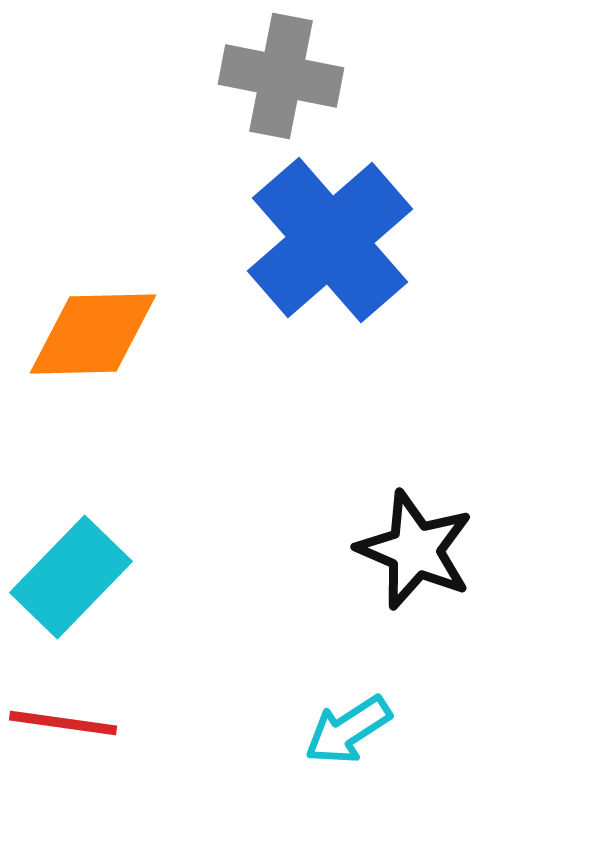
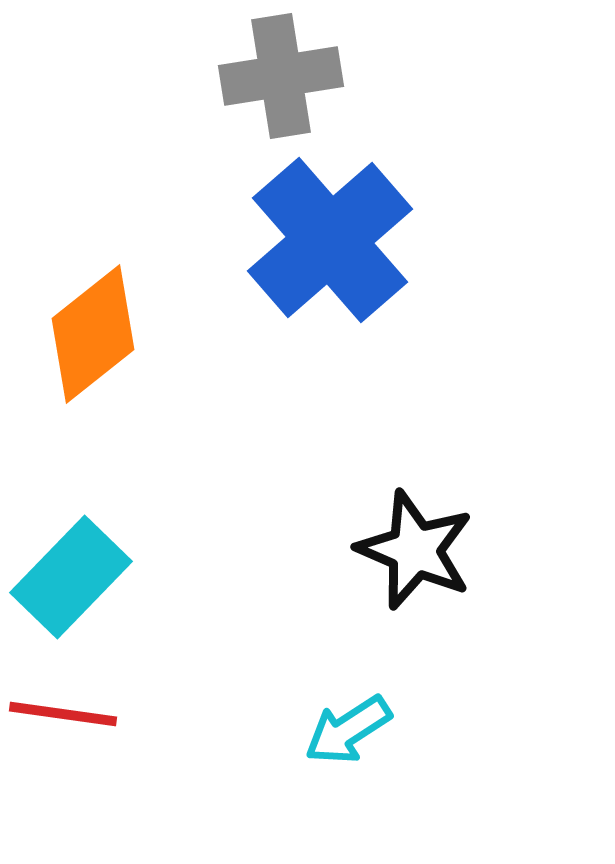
gray cross: rotated 20 degrees counterclockwise
orange diamond: rotated 37 degrees counterclockwise
red line: moved 9 px up
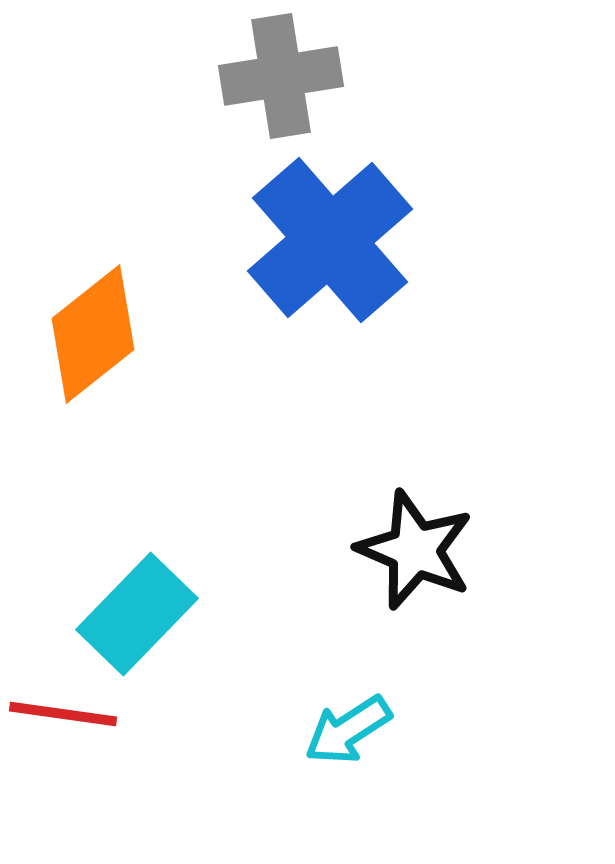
cyan rectangle: moved 66 px right, 37 px down
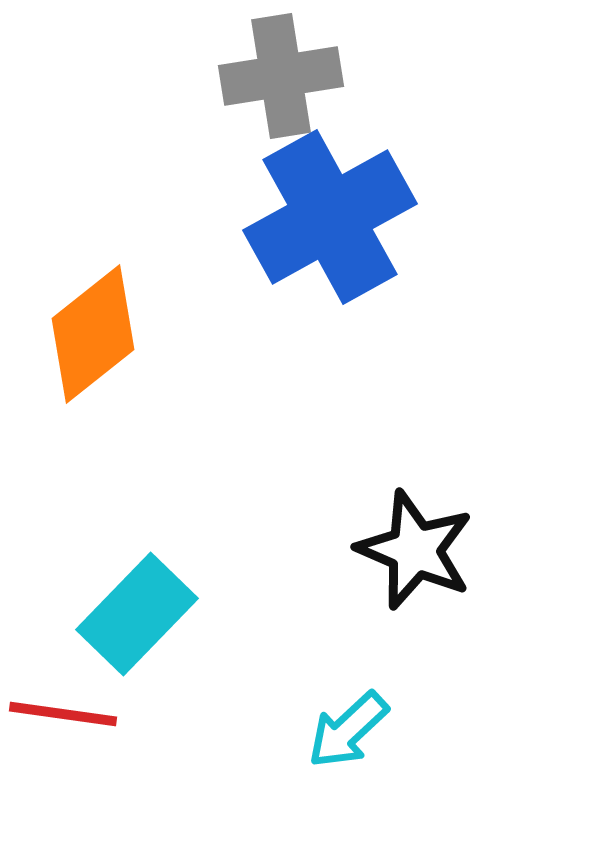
blue cross: moved 23 px up; rotated 12 degrees clockwise
cyan arrow: rotated 10 degrees counterclockwise
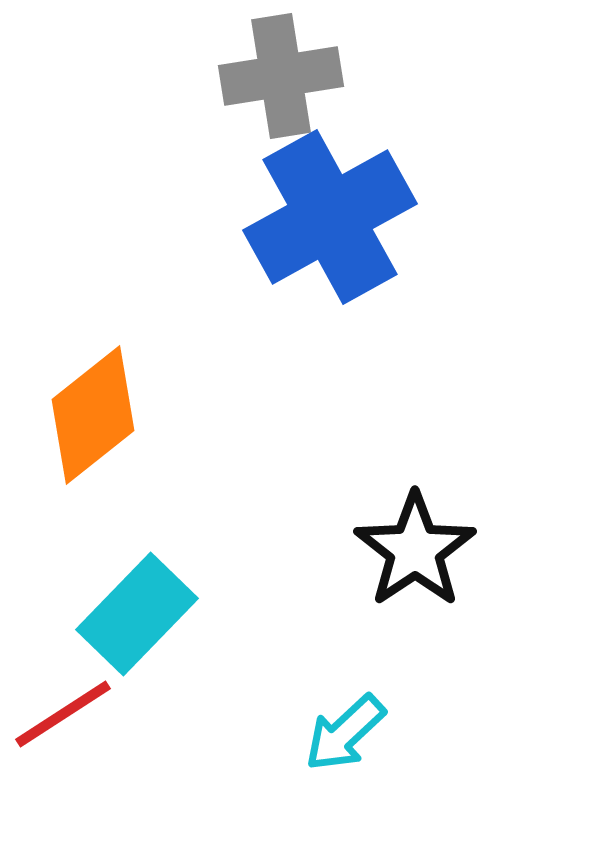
orange diamond: moved 81 px down
black star: rotated 15 degrees clockwise
red line: rotated 41 degrees counterclockwise
cyan arrow: moved 3 px left, 3 px down
